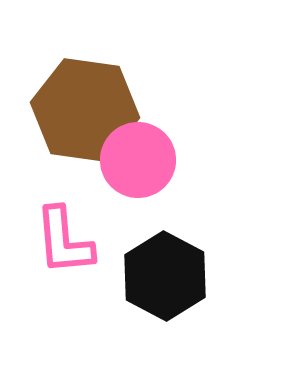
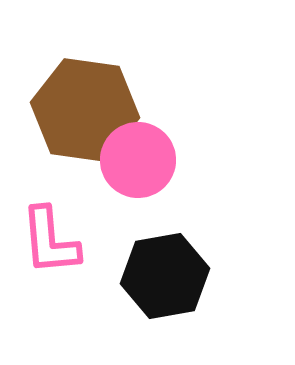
pink L-shape: moved 14 px left
black hexagon: rotated 22 degrees clockwise
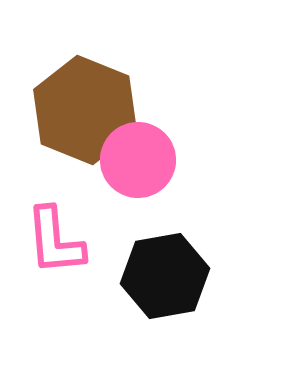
brown hexagon: rotated 14 degrees clockwise
pink L-shape: moved 5 px right
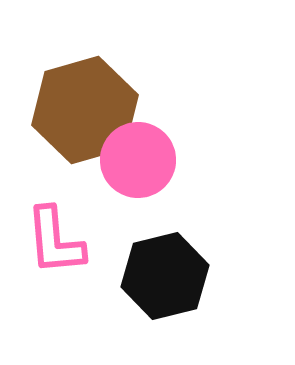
brown hexagon: rotated 22 degrees clockwise
black hexagon: rotated 4 degrees counterclockwise
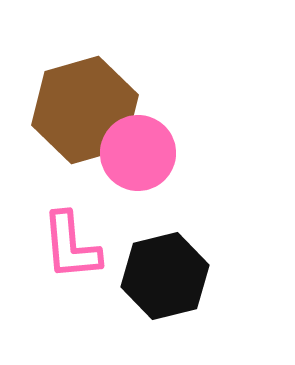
pink circle: moved 7 px up
pink L-shape: moved 16 px right, 5 px down
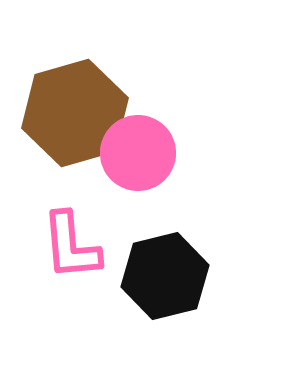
brown hexagon: moved 10 px left, 3 px down
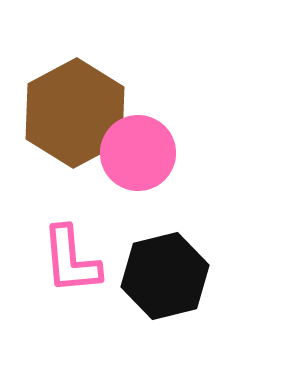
brown hexagon: rotated 12 degrees counterclockwise
pink L-shape: moved 14 px down
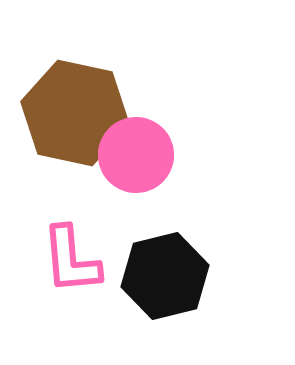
brown hexagon: rotated 20 degrees counterclockwise
pink circle: moved 2 px left, 2 px down
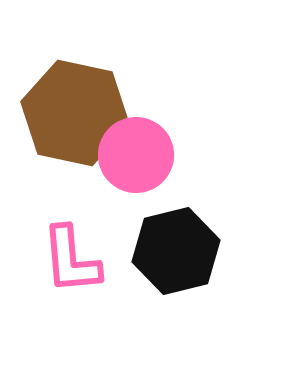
black hexagon: moved 11 px right, 25 px up
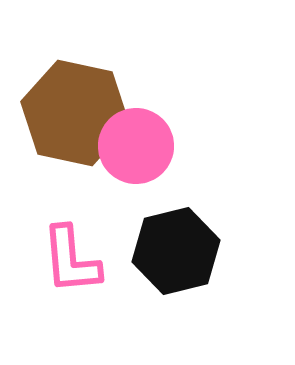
pink circle: moved 9 px up
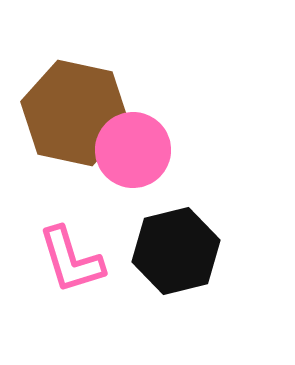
pink circle: moved 3 px left, 4 px down
pink L-shape: rotated 12 degrees counterclockwise
